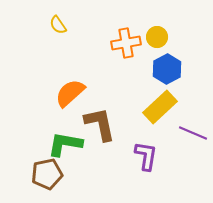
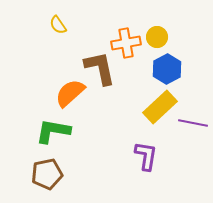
brown L-shape: moved 56 px up
purple line: moved 10 px up; rotated 12 degrees counterclockwise
green L-shape: moved 12 px left, 13 px up
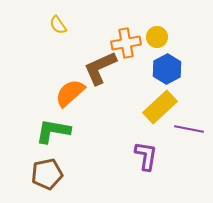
brown L-shape: rotated 102 degrees counterclockwise
purple line: moved 4 px left, 6 px down
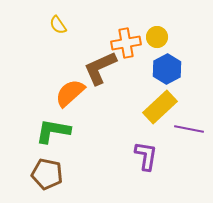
brown pentagon: rotated 24 degrees clockwise
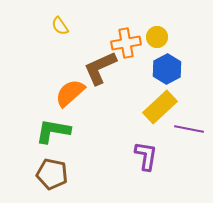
yellow semicircle: moved 2 px right, 1 px down
brown pentagon: moved 5 px right
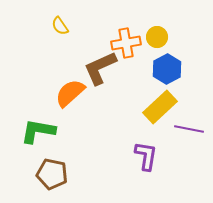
green L-shape: moved 15 px left
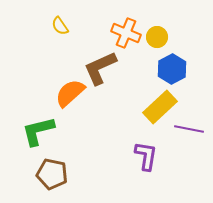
orange cross: moved 10 px up; rotated 32 degrees clockwise
blue hexagon: moved 5 px right
green L-shape: rotated 24 degrees counterclockwise
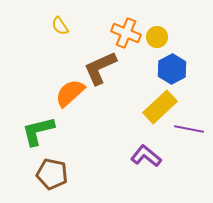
purple L-shape: rotated 60 degrees counterclockwise
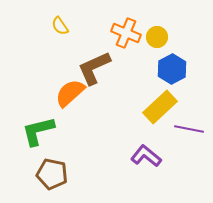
brown L-shape: moved 6 px left
